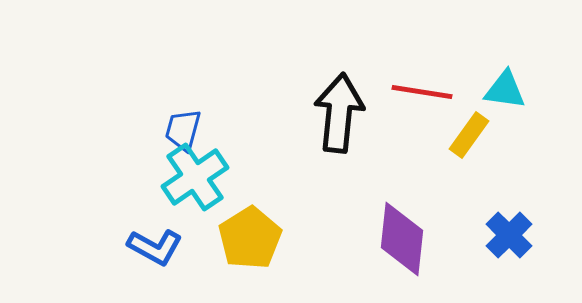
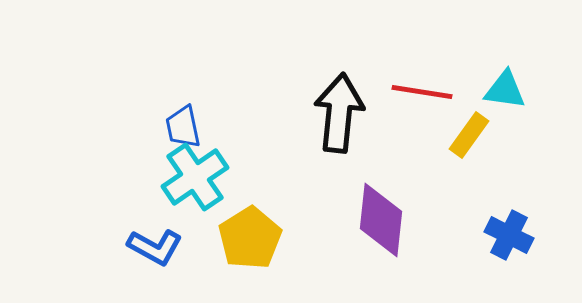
blue trapezoid: moved 3 px up; rotated 27 degrees counterclockwise
blue cross: rotated 18 degrees counterclockwise
purple diamond: moved 21 px left, 19 px up
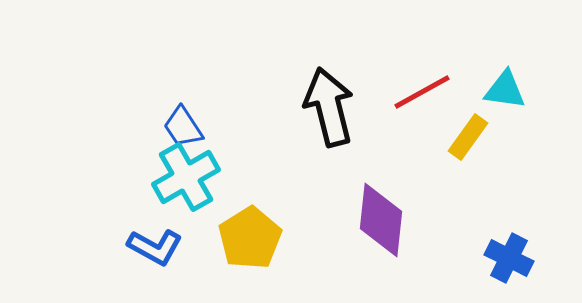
red line: rotated 38 degrees counterclockwise
black arrow: moved 10 px left, 6 px up; rotated 20 degrees counterclockwise
blue trapezoid: rotated 21 degrees counterclockwise
yellow rectangle: moved 1 px left, 2 px down
cyan cross: moved 9 px left; rotated 4 degrees clockwise
blue cross: moved 23 px down
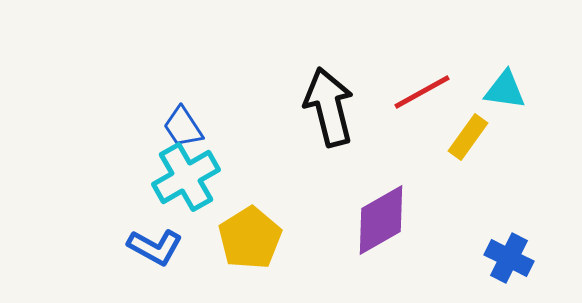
purple diamond: rotated 54 degrees clockwise
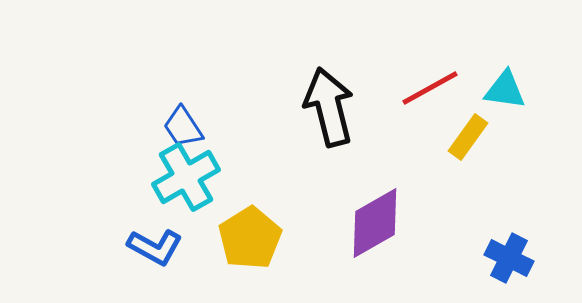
red line: moved 8 px right, 4 px up
purple diamond: moved 6 px left, 3 px down
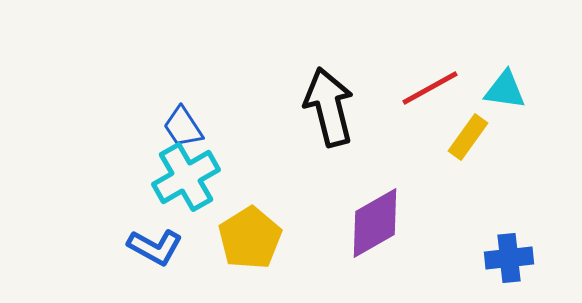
blue cross: rotated 33 degrees counterclockwise
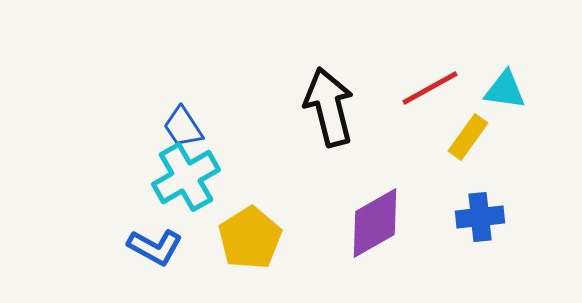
blue cross: moved 29 px left, 41 px up
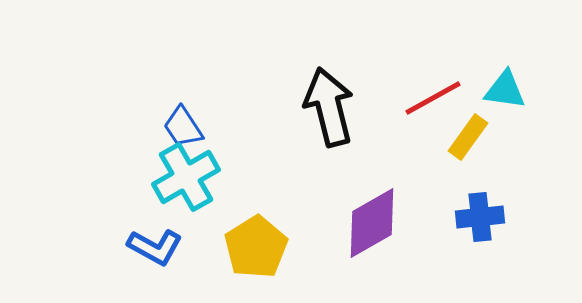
red line: moved 3 px right, 10 px down
purple diamond: moved 3 px left
yellow pentagon: moved 6 px right, 9 px down
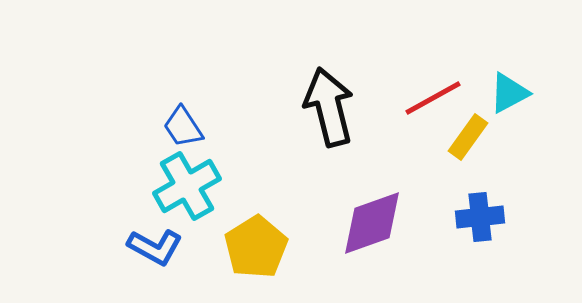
cyan triangle: moved 4 px right, 3 px down; rotated 36 degrees counterclockwise
cyan cross: moved 1 px right, 9 px down
purple diamond: rotated 10 degrees clockwise
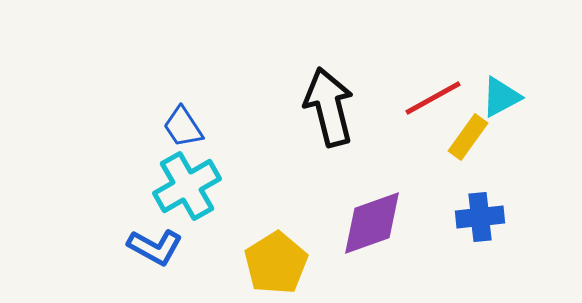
cyan triangle: moved 8 px left, 4 px down
yellow pentagon: moved 20 px right, 16 px down
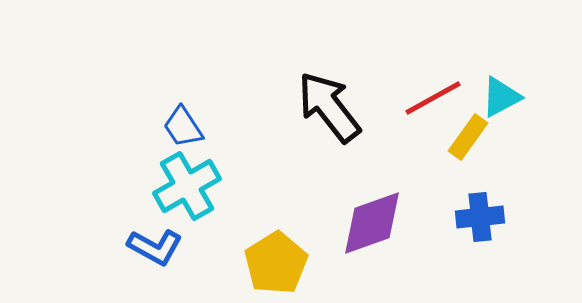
black arrow: rotated 24 degrees counterclockwise
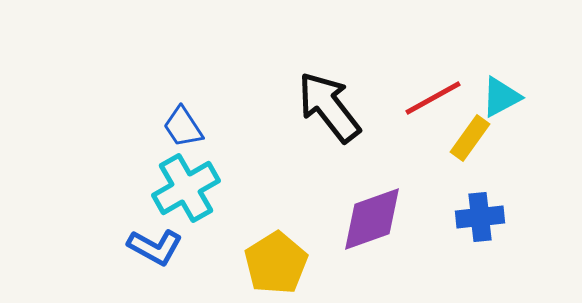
yellow rectangle: moved 2 px right, 1 px down
cyan cross: moved 1 px left, 2 px down
purple diamond: moved 4 px up
